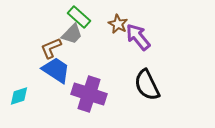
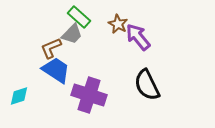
purple cross: moved 1 px down
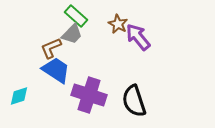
green rectangle: moved 3 px left, 1 px up
black semicircle: moved 13 px left, 16 px down; rotated 8 degrees clockwise
